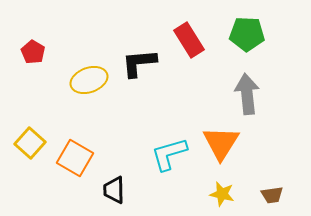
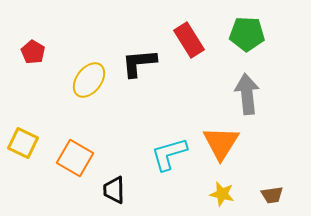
yellow ellipse: rotated 33 degrees counterclockwise
yellow square: moved 7 px left; rotated 16 degrees counterclockwise
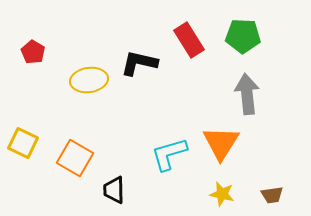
green pentagon: moved 4 px left, 2 px down
black L-shape: rotated 18 degrees clockwise
yellow ellipse: rotated 45 degrees clockwise
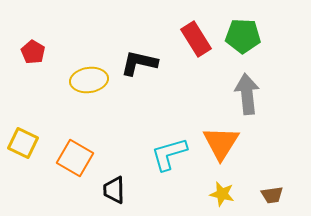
red rectangle: moved 7 px right, 1 px up
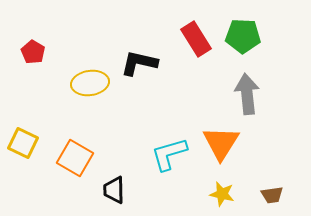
yellow ellipse: moved 1 px right, 3 px down
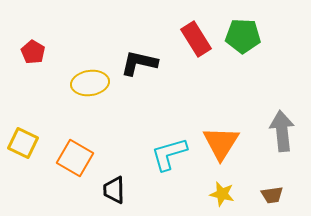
gray arrow: moved 35 px right, 37 px down
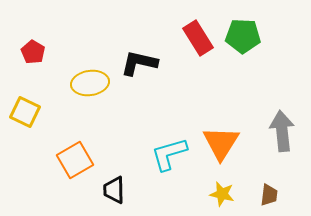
red rectangle: moved 2 px right, 1 px up
yellow square: moved 2 px right, 31 px up
orange square: moved 2 px down; rotated 30 degrees clockwise
brown trapezoid: moved 3 px left; rotated 75 degrees counterclockwise
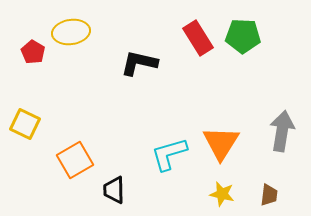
yellow ellipse: moved 19 px left, 51 px up
yellow square: moved 12 px down
gray arrow: rotated 15 degrees clockwise
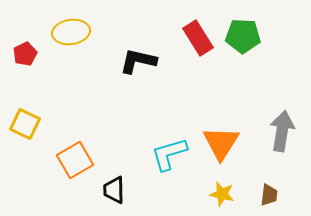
red pentagon: moved 8 px left, 2 px down; rotated 15 degrees clockwise
black L-shape: moved 1 px left, 2 px up
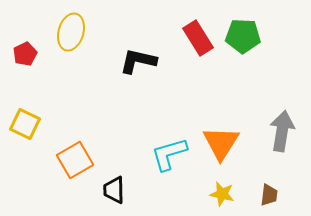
yellow ellipse: rotated 66 degrees counterclockwise
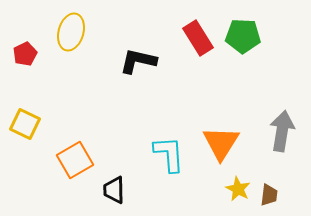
cyan L-shape: rotated 102 degrees clockwise
yellow star: moved 16 px right, 5 px up; rotated 15 degrees clockwise
